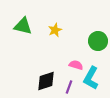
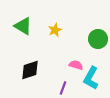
green triangle: rotated 18 degrees clockwise
green circle: moved 2 px up
black diamond: moved 16 px left, 11 px up
purple line: moved 6 px left, 1 px down
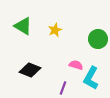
black diamond: rotated 40 degrees clockwise
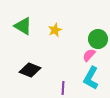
pink semicircle: moved 13 px right, 10 px up; rotated 64 degrees counterclockwise
purple line: rotated 16 degrees counterclockwise
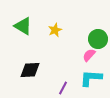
black diamond: rotated 25 degrees counterclockwise
cyan L-shape: rotated 65 degrees clockwise
purple line: rotated 24 degrees clockwise
